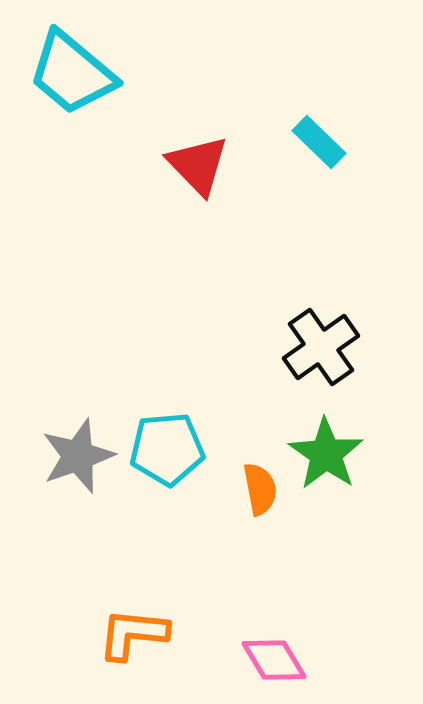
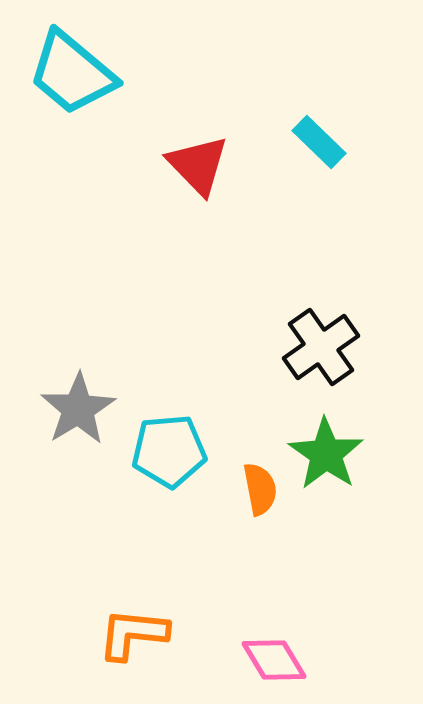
cyan pentagon: moved 2 px right, 2 px down
gray star: moved 47 px up; rotated 12 degrees counterclockwise
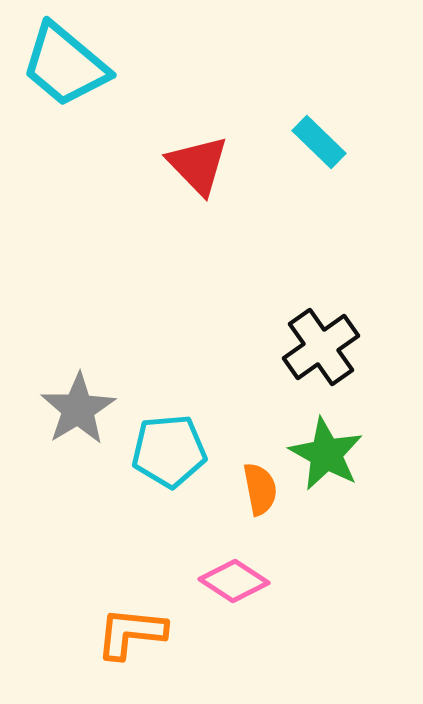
cyan trapezoid: moved 7 px left, 8 px up
green star: rotated 6 degrees counterclockwise
orange L-shape: moved 2 px left, 1 px up
pink diamond: moved 40 px left, 79 px up; rotated 26 degrees counterclockwise
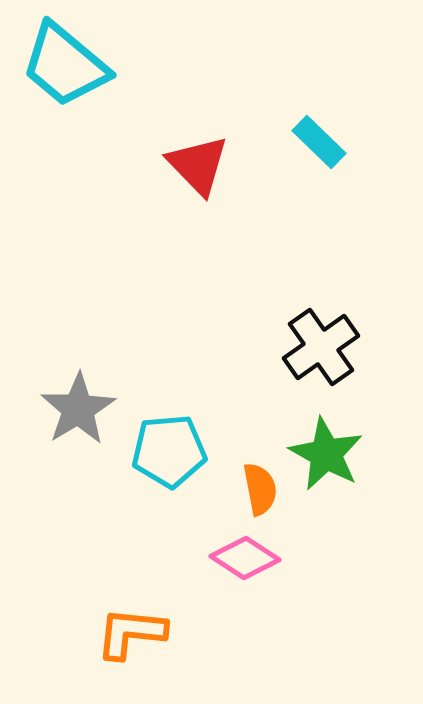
pink diamond: moved 11 px right, 23 px up
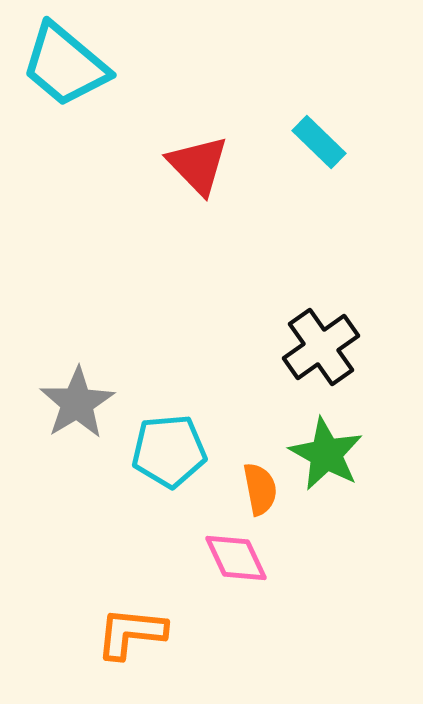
gray star: moved 1 px left, 6 px up
pink diamond: moved 9 px left; rotated 32 degrees clockwise
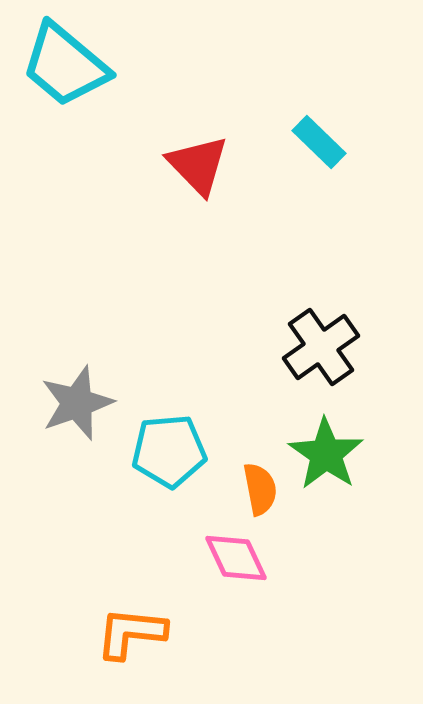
gray star: rotated 12 degrees clockwise
green star: rotated 6 degrees clockwise
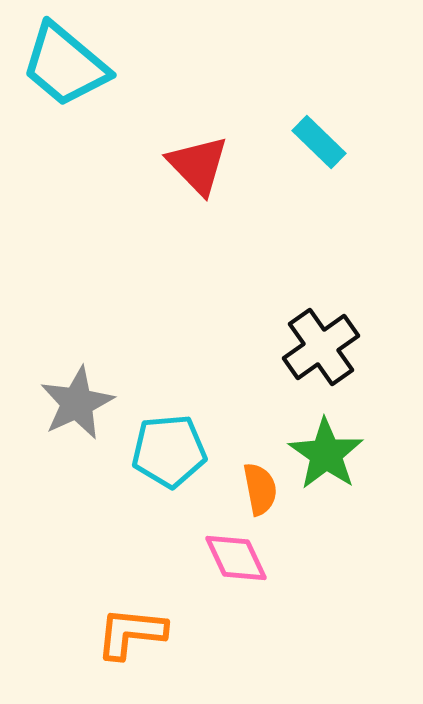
gray star: rotated 6 degrees counterclockwise
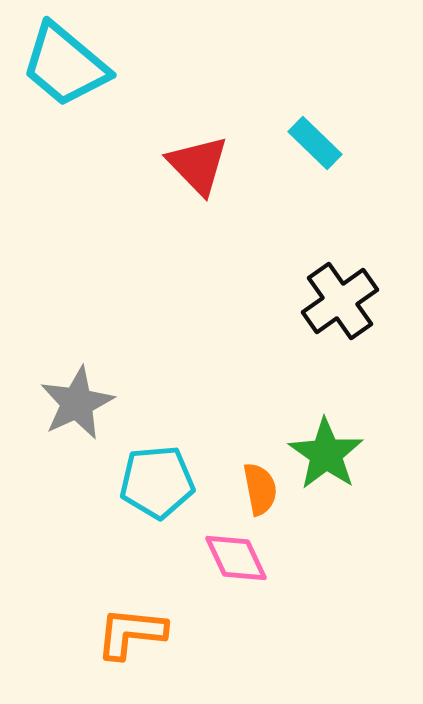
cyan rectangle: moved 4 px left, 1 px down
black cross: moved 19 px right, 46 px up
cyan pentagon: moved 12 px left, 31 px down
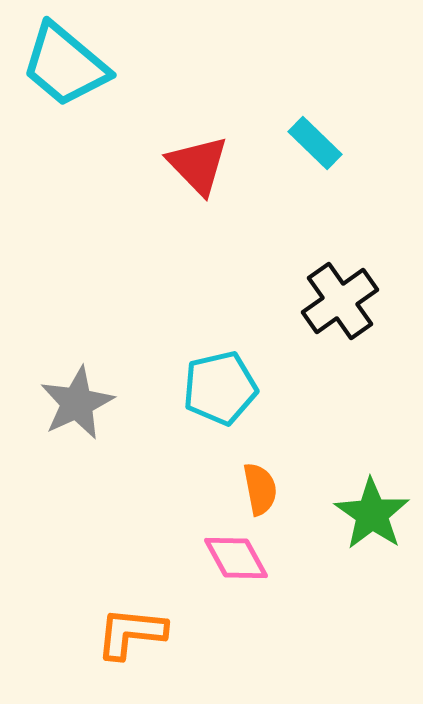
green star: moved 46 px right, 60 px down
cyan pentagon: moved 63 px right, 94 px up; rotated 8 degrees counterclockwise
pink diamond: rotated 4 degrees counterclockwise
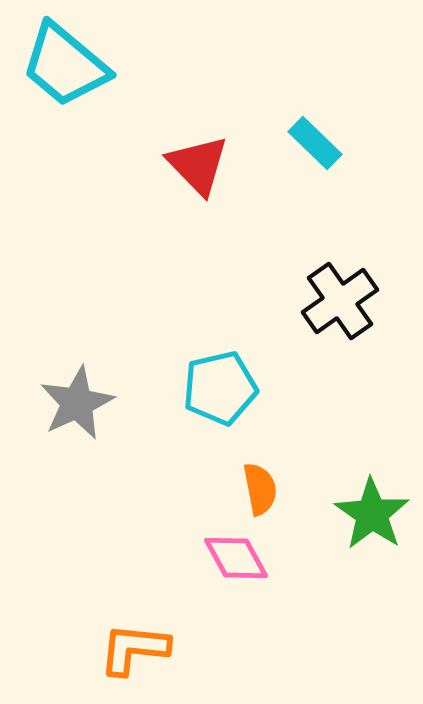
orange L-shape: moved 3 px right, 16 px down
